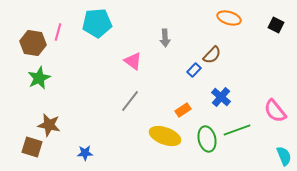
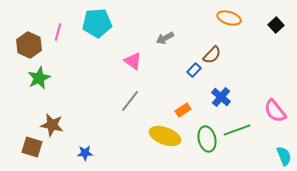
black square: rotated 21 degrees clockwise
gray arrow: rotated 66 degrees clockwise
brown hexagon: moved 4 px left, 2 px down; rotated 15 degrees clockwise
brown star: moved 3 px right
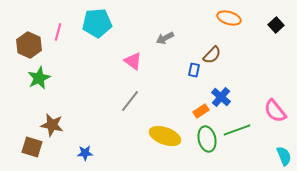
blue rectangle: rotated 32 degrees counterclockwise
orange rectangle: moved 18 px right, 1 px down
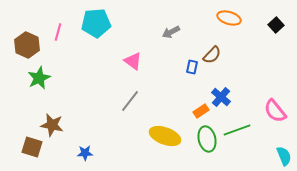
cyan pentagon: moved 1 px left
gray arrow: moved 6 px right, 6 px up
brown hexagon: moved 2 px left
blue rectangle: moved 2 px left, 3 px up
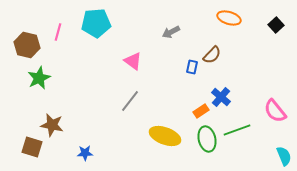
brown hexagon: rotated 10 degrees counterclockwise
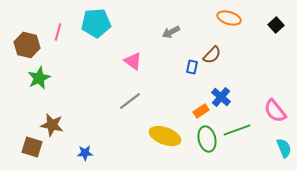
gray line: rotated 15 degrees clockwise
cyan semicircle: moved 8 px up
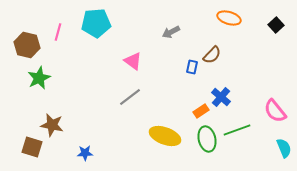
gray line: moved 4 px up
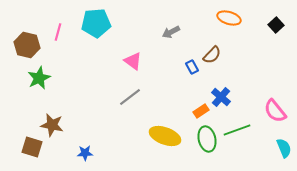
blue rectangle: rotated 40 degrees counterclockwise
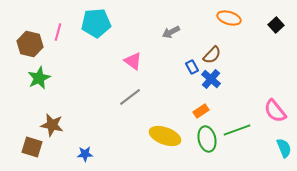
brown hexagon: moved 3 px right, 1 px up
blue cross: moved 10 px left, 18 px up
blue star: moved 1 px down
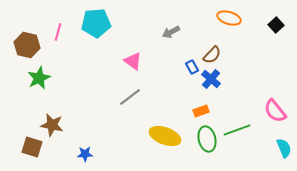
brown hexagon: moved 3 px left, 1 px down
orange rectangle: rotated 14 degrees clockwise
